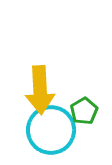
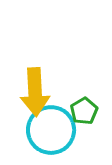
yellow arrow: moved 5 px left, 2 px down
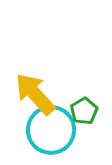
yellow arrow: moved 2 px down; rotated 141 degrees clockwise
